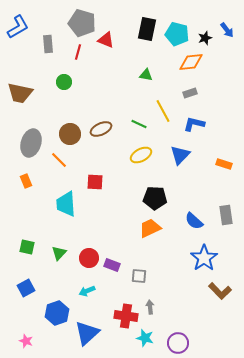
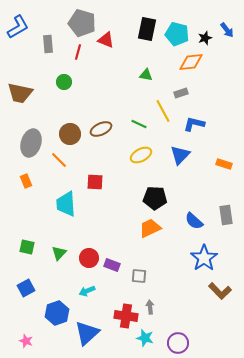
gray rectangle at (190, 93): moved 9 px left
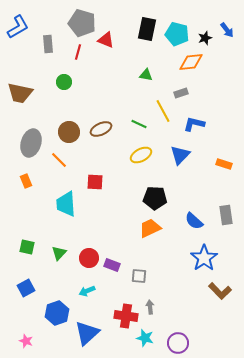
brown circle at (70, 134): moved 1 px left, 2 px up
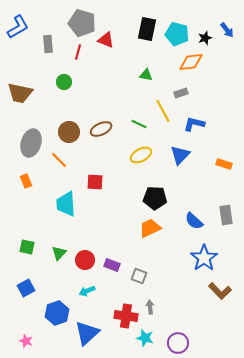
red circle at (89, 258): moved 4 px left, 2 px down
gray square at (139, 276): rotated 14 degrees clockwise
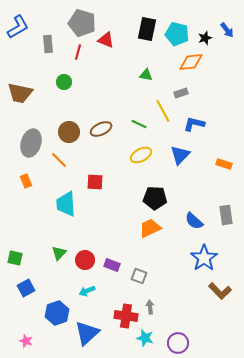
green square at (27, 247): moved 12 px left, 11 px down
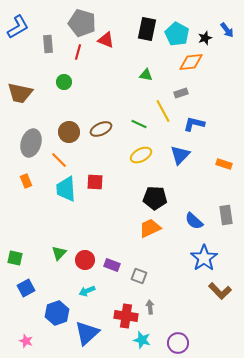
cyan pentagon at (177, 34): rotated 15 degrees clockwise
cyan trapezoid at (66, 204): moved 15 px up
cyan star at (145, 338): moved 3 px left, 2 px down
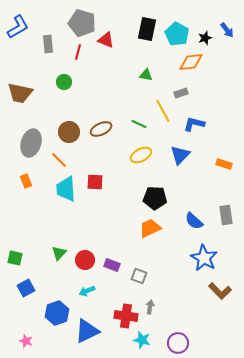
blue star at (204, 258): rotated 8 degrees counterclockwise
gray arrow at (150, 307): rotated 16 degrees clockwise
blue triangle at (87, 333): moved 2 px up; rotated 16 degrees clockwise
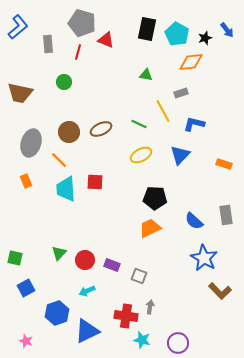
blue L-shape at (18, 27): rotated 10 degrees counterclockwise
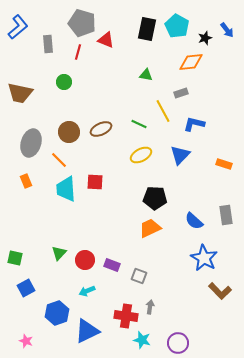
cyan pentagon at (177, 34): moved 8 px up
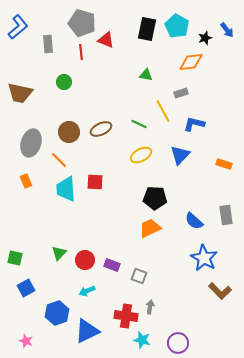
red line at (78, 52): moved 3 px right; rotated 21 degrees counterclockwise
